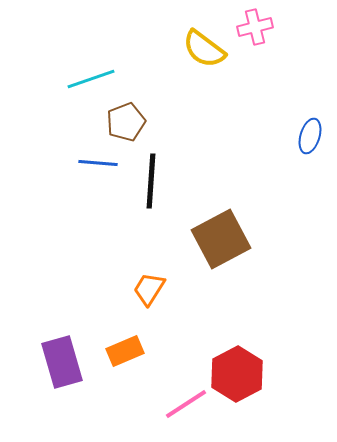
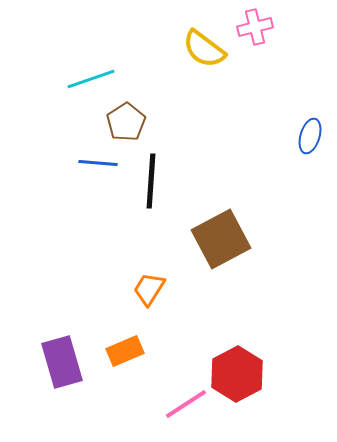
brown pentagon: rotated 12 degrees counterclockwise
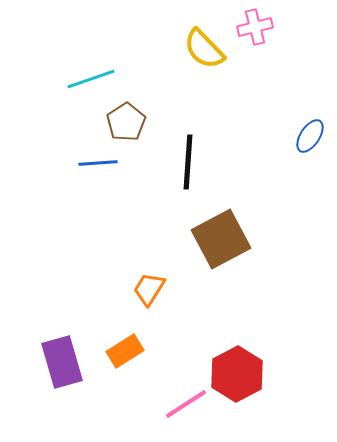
yellow semicircle: rotated 9 degrees clockwise
blue ellipse: rotated 16 degrees clockwise
blue line: rotated 9 degrees counterclockwise
black line: moved 37 px right, 19 px up
orange rectangle: rotated 9 degrees counterclockwise
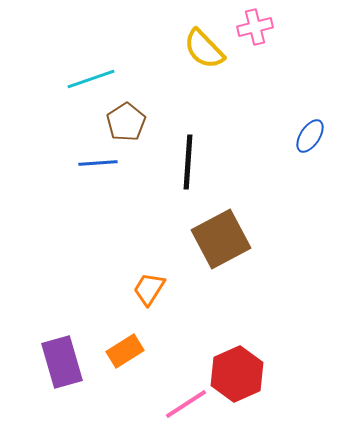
red hexagon: rotated 4 degrees clockwise
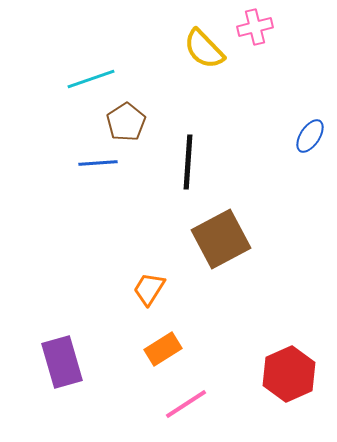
orange rectangle: moved 38 px right, 2 px up
red hexagon: moved 52 px right
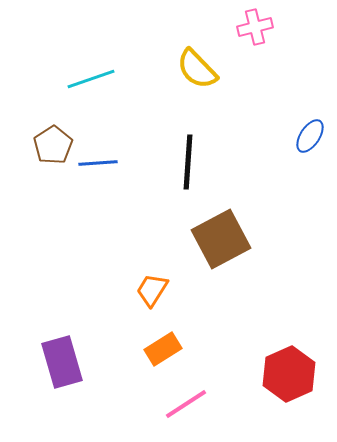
yellow semicircle: moved 7 px left, 20 px down
brown pentagon: moved 73 px left, 23 px down
orange trapezoid: moved 3 px right, 1 px down
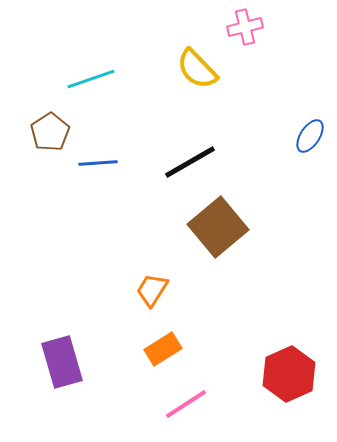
pink cross: moved 10 px left
brown pentagon: moved 3 px left, 13 px up
black line: moved 2 px right; rotated 56 degrees clockwise
brown square: moved 3 px left, 12 px up; rotated 12 degrees counterclockwise
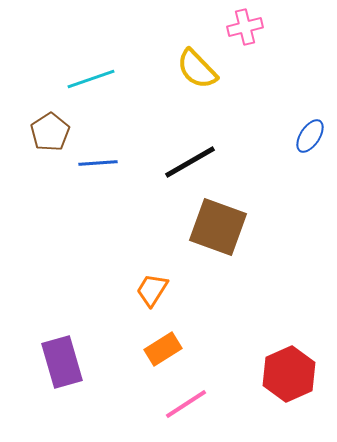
brown square: rotated 30 degrees counterclockwise
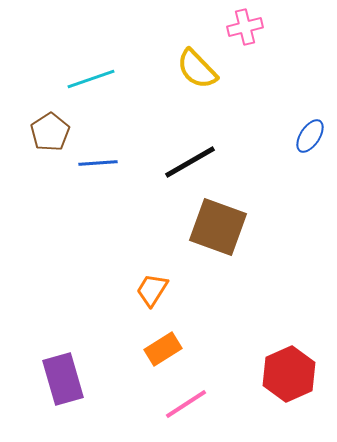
purple rectangle: moved 1 px right, 17 px down
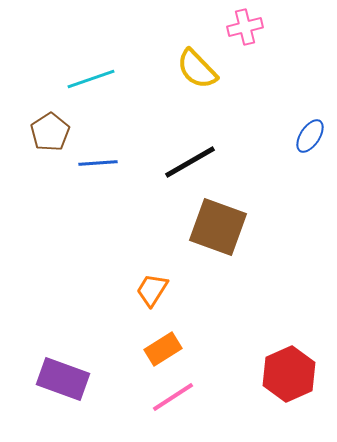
purple rectangle: rotated 54 degrees counterclockwise
pink line: moved 13 px left, 7 px up
